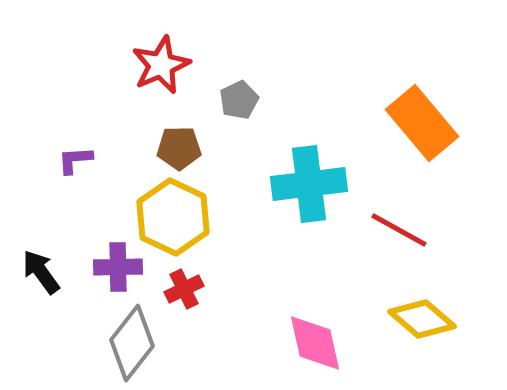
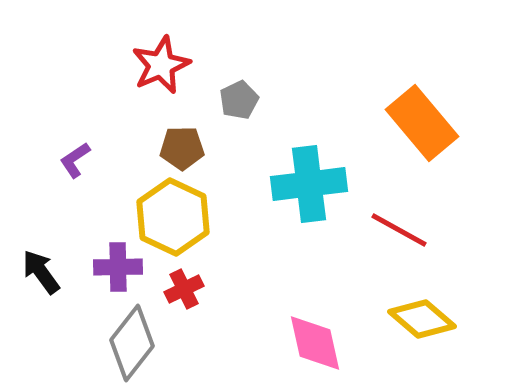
brown pentagon: moved 3 px right
purple L-shape: rotated 30 degrees counterclockwise
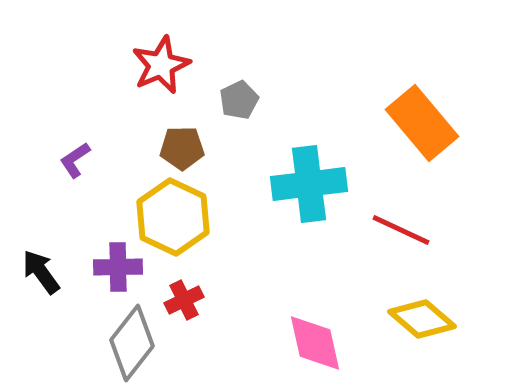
red line: moved 2 px right; rotated 4 degrees counterclockwise
red cross: moved 11 px down
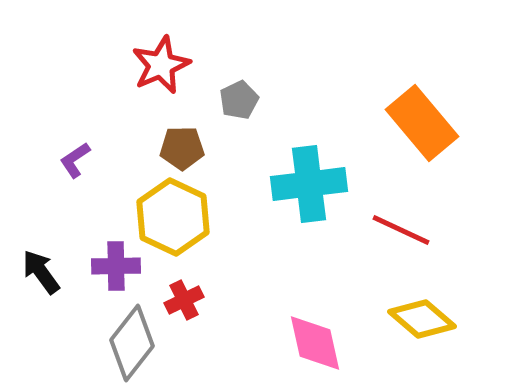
purple cross: moved 2 px left, 1 px up
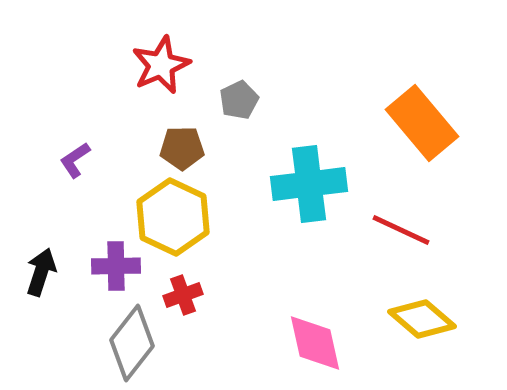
black arrow: rotated 54 degrees clockwise
red cross: moved 1 px left, 5 px up; rotated 6 degrees clockwise
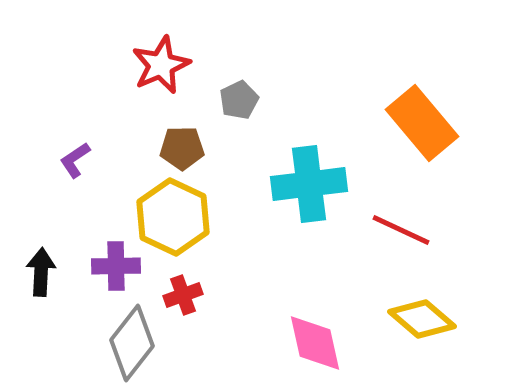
black arrow: rotated 15 degrees counterclockwise
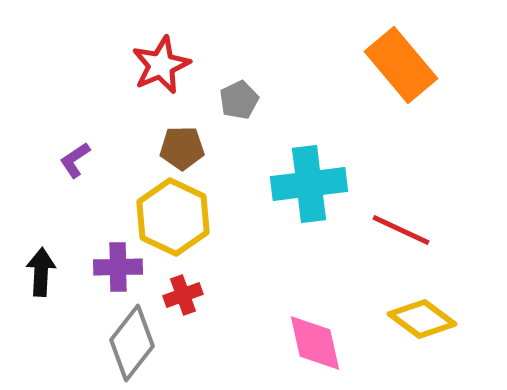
orange rectangle: moved 21 px left, 58 px up
purple cross: moved 2 px right, 1 px down
yellow diamond: rotated 4 degrees counterclockwise
